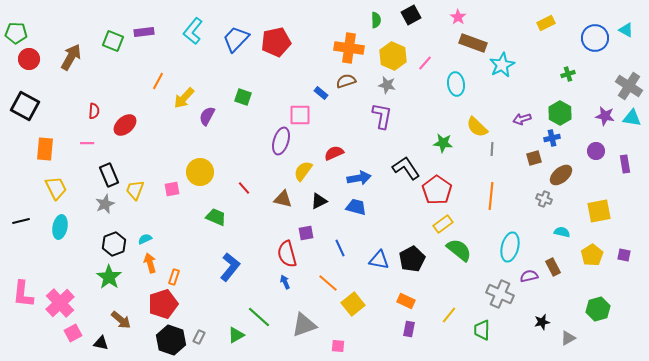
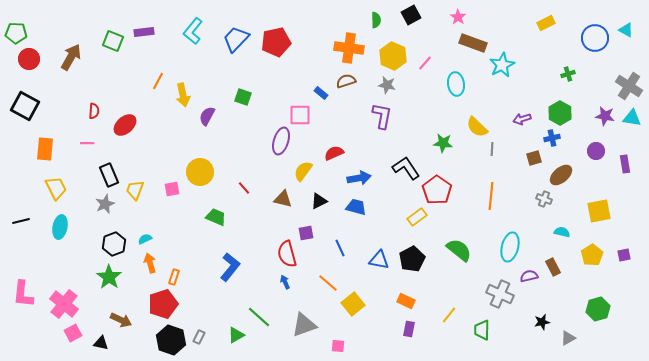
yellow arrow at (184, 98): moved 1 px left, 3 px up; rotated 55 degrees counterclockwise
yellow rectangle at (443, 224): moved 26 px left, 7 px up
purple square at (624, 255): rotated 24 degrees counterclockwise
pink cross at (60, 303): moved 4 px right, 1 px down; rotated 8 degrees counterclockwise
brown arrow at (121, 320): rotated 15 degrees counterclockwise
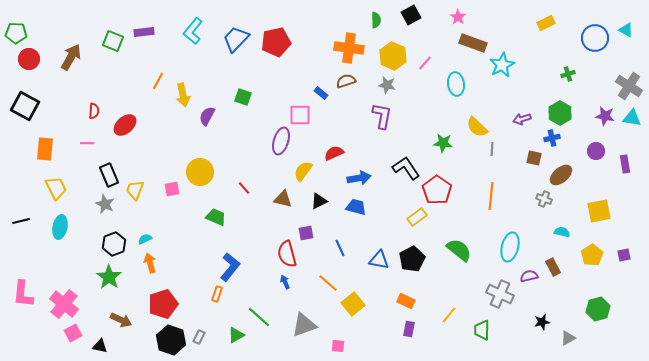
brown square at (534, 158): rotated 28 degrees clockwise
gray star at (105, 204): rotated 24 degrees counterclockwise
orange rectangle at (174, 277): moved 43 px right, 17 px down
black triangle at (101, 343): moved 1 px left, 3 px down
